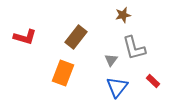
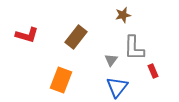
red L-shape: moved 2 px right, 2 px up
gray L-shape: rotated 16 degrees clockwise
orange rectangle: moved 2 px left, 7 px down
red rectangle: moved 10 px up; rotated 24 degrees clockwise
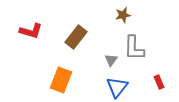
red L-shape: moved 4 px right, 4 px up
red rectangle: moved 6 px right, 11 px down
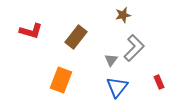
gray L-shape: rotated 136 degrees counterclockwise
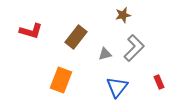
gray triangle: moved 6 px left, 6 px up; rotated 40 degrees clockwise
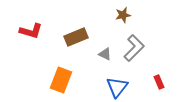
brown rectangle: rotated 30 degrees clockwise
gray triangle: rotated 40 degrees clockwise
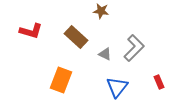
brown star: moved 22 px left, 4 px up; rotated 21 degrees clockwise
brown rectangle: rotated 65 degrees clockwise
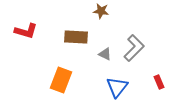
red L-shape: moved 5 px left
brown rectangle: rotated 40 degrees counterclockwise
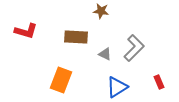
blue triangle: rotated 20 degrees clockwise
